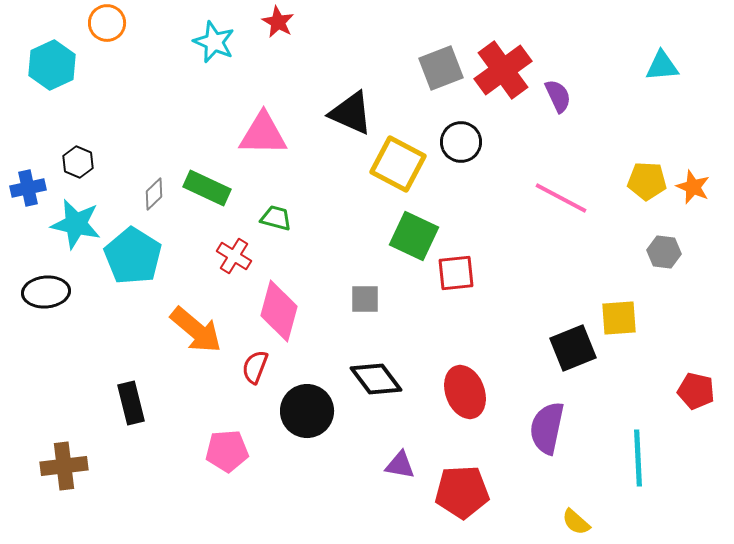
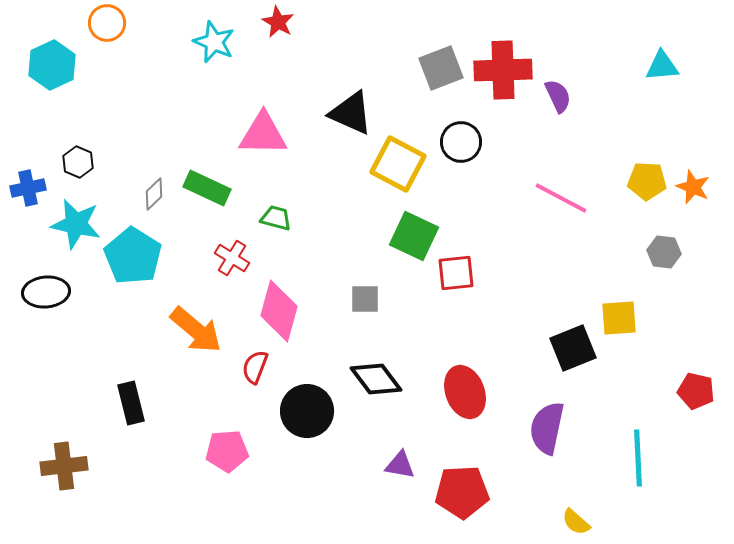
red cross at (503, 70): rotated 34 degrees clockwise
red cross at (234, 256): moved 2 px left, 2 px down
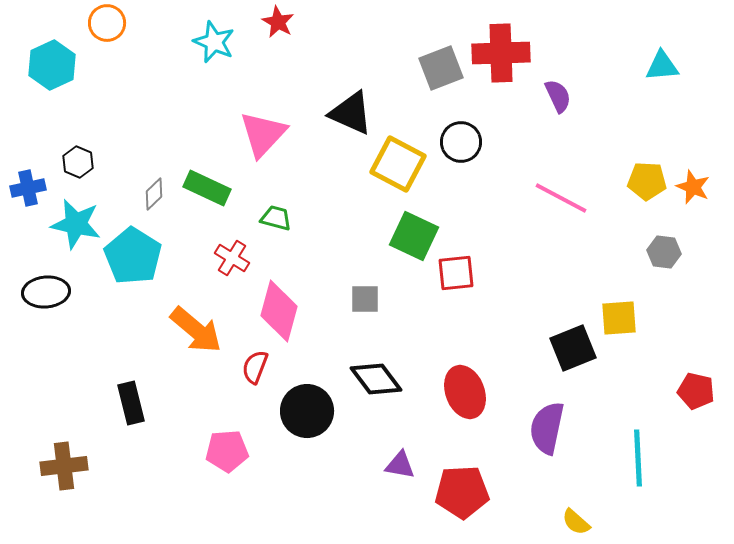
red cross at (503, 70): moved 2 px left, 17 px up
pink triangle at (263, 134): rotated 48 degrees counterclockwise
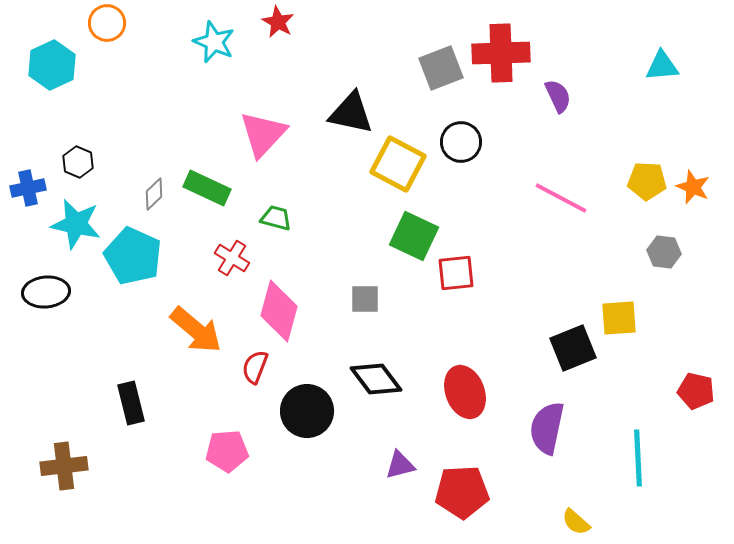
black triangle at (351, 113): rotated 12 degrees counterclockwise
cyan pentagon at (133, 256): rotated 8 degrees counterclockwise
purple triangle at (400, 465): rotated 24 degrees counterclockwise
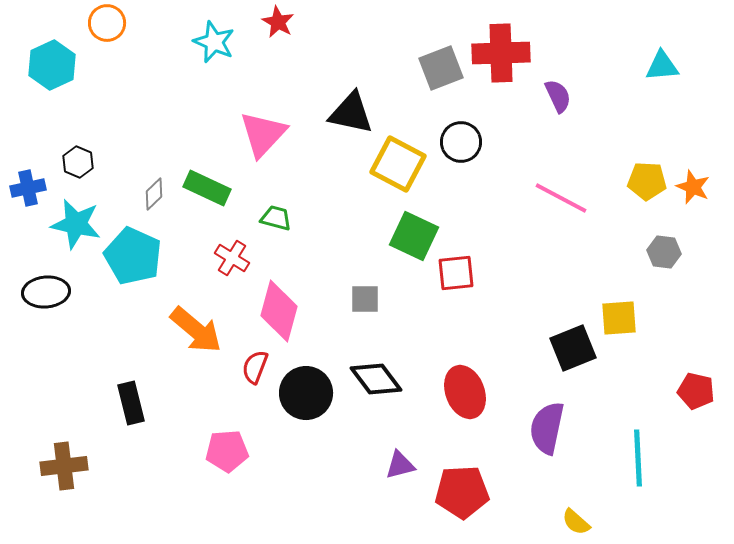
black circle at (307, 411): moved 1 px left, 18 px up
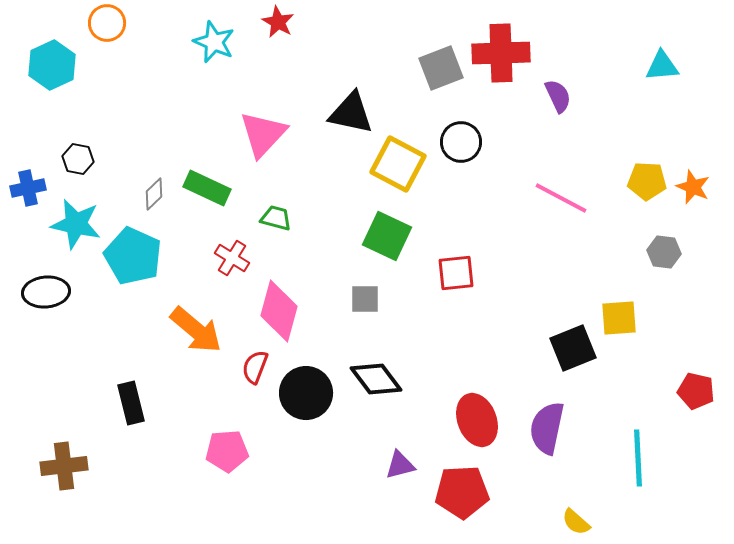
black hexagon at (78, 162): moved 3 px up; rotated 12 degrees counterclockwise
green square at (414, 236): moved 27 px left
red ellipse at (465, 392): moved 12 px right, 28 px down
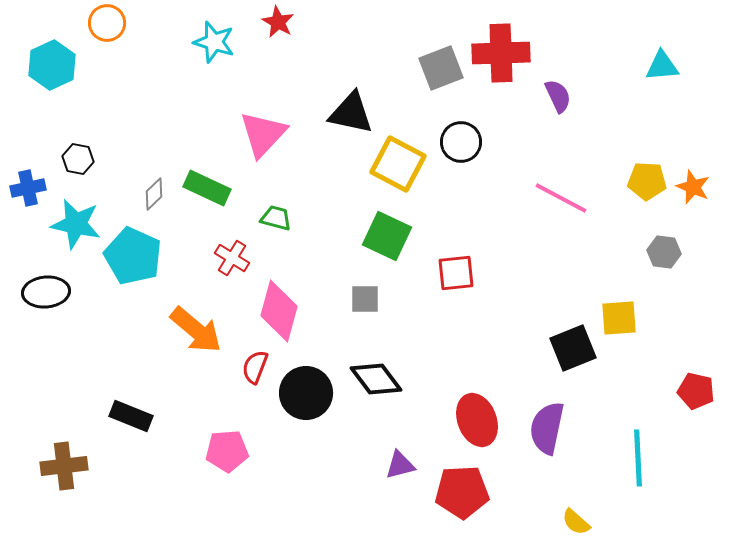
cyan star at (214, 42): rotated 6 degrees counterclockwise
black rectangle at (131, 403): moved 13 px down; rotated 54 degrees counterclockwise
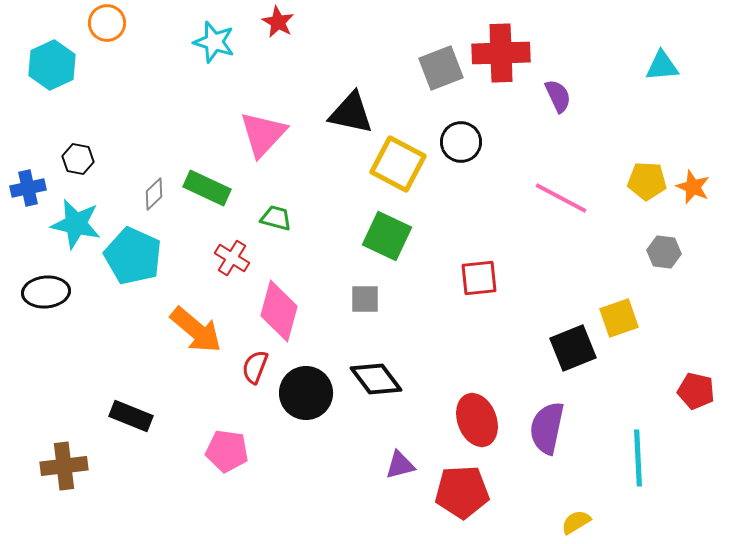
red square at (456, 273): moved 23 px right, 5 px down
yellow square at (619, 318): rotated 15 degrees counterclockwise
pink pentagon at (227, 451): rotated 12 degrees clockwise
yellow semicircle at (576, 522): rotated 108 degrees clockwise
